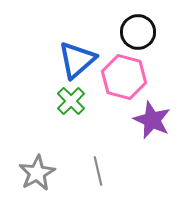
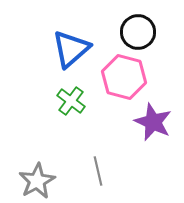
blue triangle: moved 6 px left, 11 px up
green cross: rotated 8 degrees counterclockwise
purple star: moved 1 px right, 2 px down
gray star: moved 8 px down
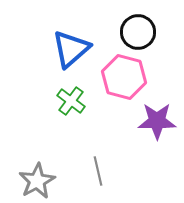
purple star: moved 4 px right, 1 px up; rotated 24 degrees counterclockwise
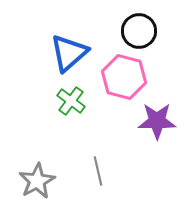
black circle: moved 1 px right, 1 px up
blue triangle: moved 2 px left, 4 px down
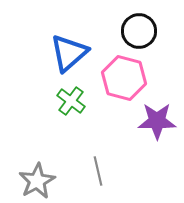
pink hexagon: moved 1 px down
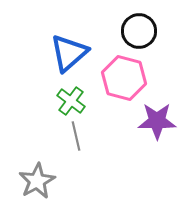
gray line: moved 22 px left, 35 px up
